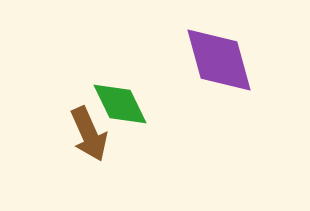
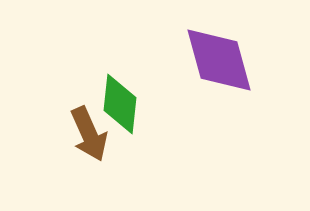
green diamond: rotated 32 degrees clockwise
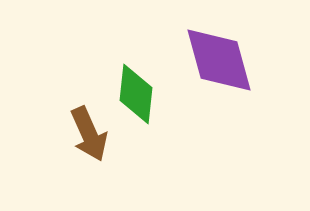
green diamond: moved 16 px right, 10 px up
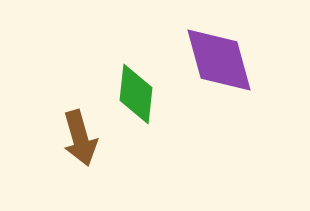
brown arrow: moved 9 px left, 4 px down; rotated 8 degrees clockwise
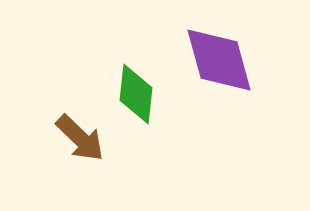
brown arrow: rotated 30 degrees counterclockwise
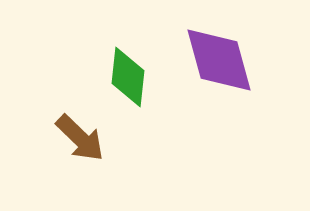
green diamond: moved 8 px left, 17 px up
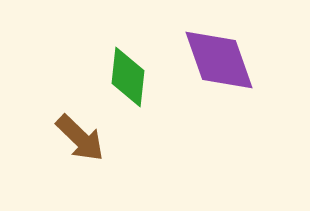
purple diamond: rotated 4 degrees counterclockwise
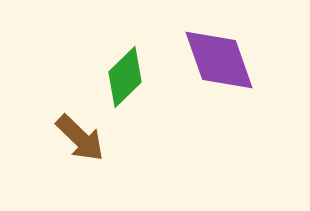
green diamond: moved 3 px left; rotated 40 degrees clockwise
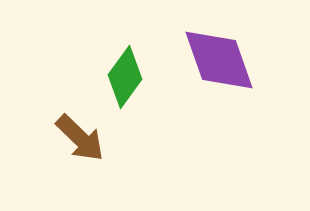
green diamond: rotated 10 degrees counterclockwise
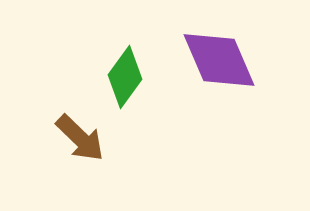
purple diamond: rotated 4 degrees counterclockwise
